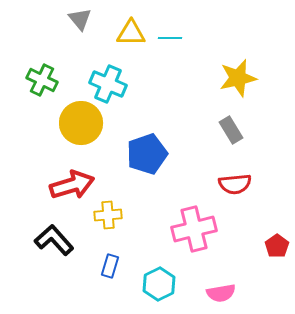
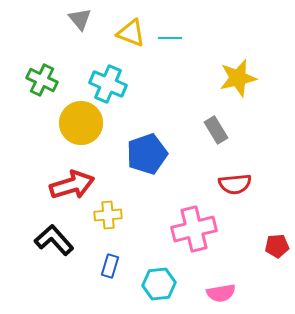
yellow triangle: rotated 20 degrees clockwise
gray rectangle: moved 15 px left
red pentagon: rotated 30 degrees clockwise
cyan hexagon: rotated 20 degrees clockwise
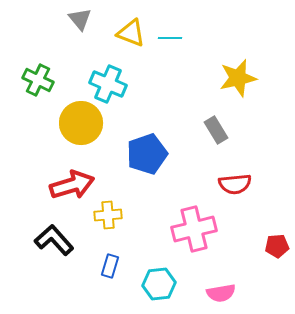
green cross: moved 4 px left
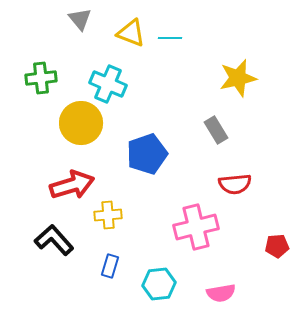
green cross: moved 3 px right, 2 px up; rotated 32 degrees counterclockwise
pink cross: moved 2 px right, 2 px up
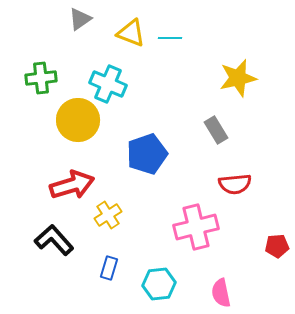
gray triangle: rotated 35 degrees clockwise
yellow circle: moved 3 px left, 3 px up
yellow cross: rotated 28 degrees counterclockwise
blue rectangle: moved 1 px left, 2 px down
pink semicircle: rotated 88 degrees clockwise
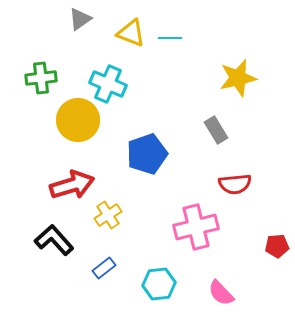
blue rectangle: moved 5 px left; rotated 35 degrees clockwise
pink semicircle: rotated 32 degrees counterclockwise
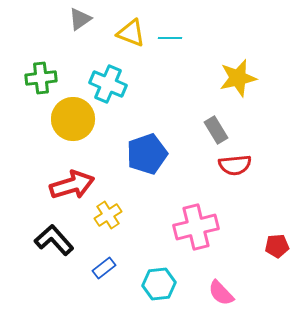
yellow circle: moved 5 px left, 1 px up
red semicircle: moved 19 px up
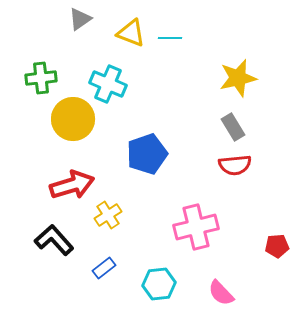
gray rectangle: moved 17 px right, 3 px up
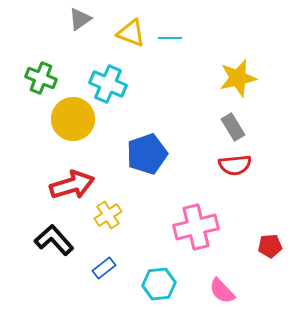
green cross: rotated 28 degrees clockwise
red pentagon: moved 7 px left
pink semicircle: moved 1 px right, 2 px up
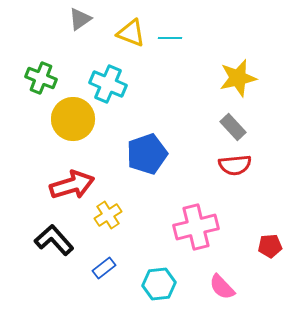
gray rectangle: rotated 12 degrees counterclockwise
pink semicircle: moved 4 px up
